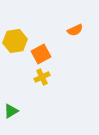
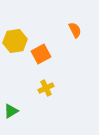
orange semicircle: rotated 91 degrees counterclockwise
yellow cross: moved 4 px right, 11 px down
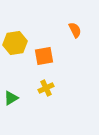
yellow hexagon: moved 2 px down
orange square: moved 3 px right, 2 px down; rotated 18 degrees clockwise
green triangle: moved 13 px up
